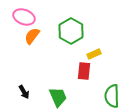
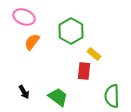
orange semicircle: moved 6 px down
yellow rectangle: rotated 64 degrees clockwise
green trapezoid: rotated 30 degrees counterclockwise
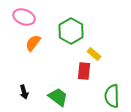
orange semicircle: moved 1 px right, 1 px down
black arrow: rotated 16 degrees clockwise
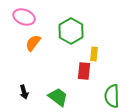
yellow rectangle: rotated 56 degrees clockwise
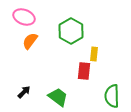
orange semicircle: moved 3 px left, 2 px up
black arrow: rotated 120 degrees counterclockwise
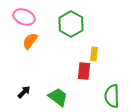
green hexagon: moved 7 px up
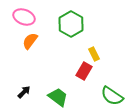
yellow rectangle: rotated 32 degrees counterclockwise
red rectangle: rotated 24 degrees clockwise
green semicircle: rotated 55 degrees counterclockwise
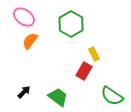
pink ellipse: rotated 15 degrees clockwise
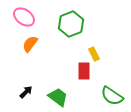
green hexagon: rotated 10 degrees clockwise
orange semicircle: moved 3 px down
red rectangle: rotated 30 degrees counterclockwise
black arrow: moved 2 px right
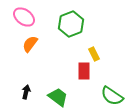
black arrow: rotated 32 degrees counterclockwise
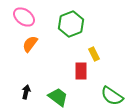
red rectangle: moved 3 px left
